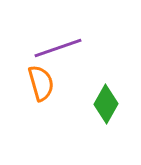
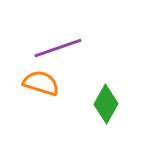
orange semicircle: rotated 57 degrees counterclockwise
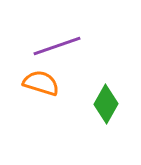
purple line: moved 1 px left, 2 px up
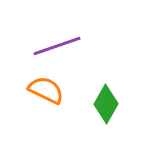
orange semicircle: moved 5 px right, 7 px down; rotated 9 degrees clockwise
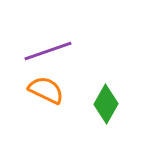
purple line: moved 9 px left, 5 px down
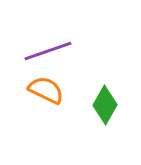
green diamond: moved 1 px left, 1 px down
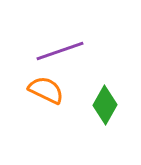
purple line: moved 12 px right
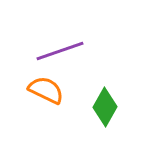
green diamond: moved 2 px down
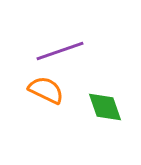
green diamond: rotated 48 degrees counterclockwise
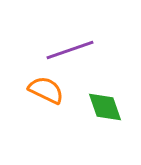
purple line: moved 10 px right, 1 px up
